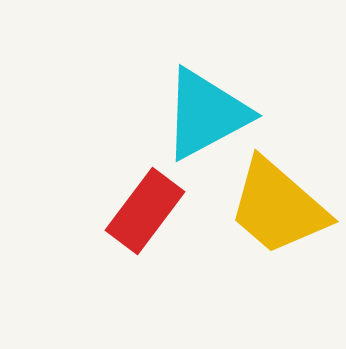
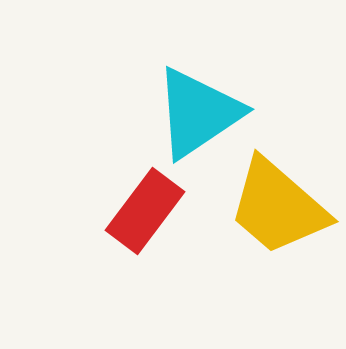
cyan triangle: moved 8 px left, 1 px up; rotated 6 degrees counterclockwise
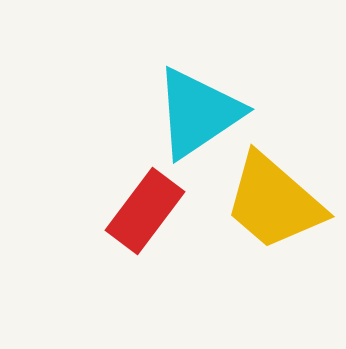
yellow trapezoid: moved 4 px left, 5 px up
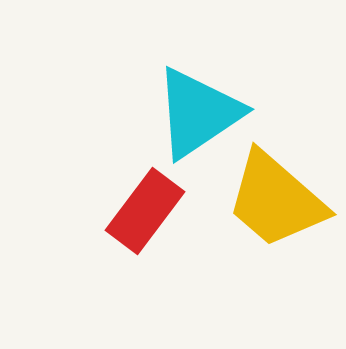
yellow trapezoid: moved 2 px right, 2 px up
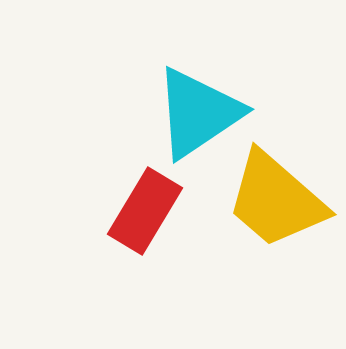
red rectangle: rotated 6 degrees counterclockwise
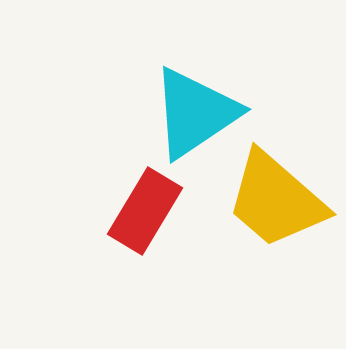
cyan triangle: moved 3 px left
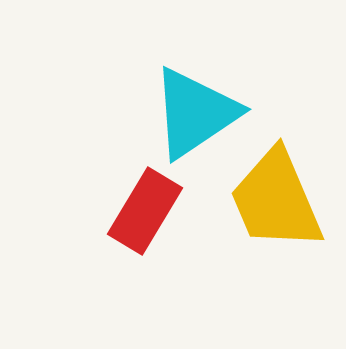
yellow trapezoid: rotated 26 degrees clockwise
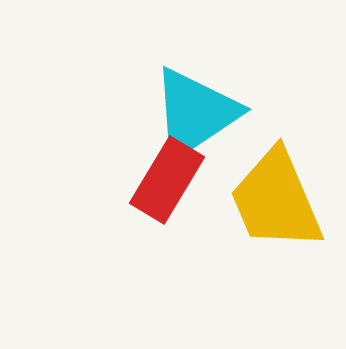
red rectangle: moved 22 px right, 31 px up
